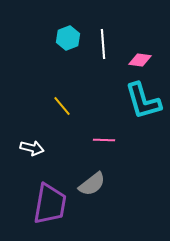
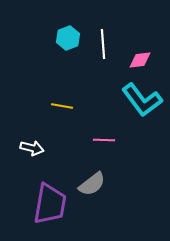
pink diamond: rotated 15 degrees counterclockwise
cyan L-shape: moved 1 px left, 1 px up; rotated 21 degrees counterclockwise
yellow line: rotated 40 degrees counterclockwise
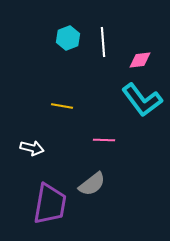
white line: moved 2 px up
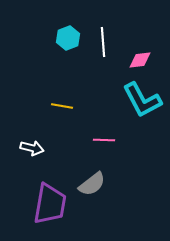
cyan L-shape: rotated 9 degrees clockwise
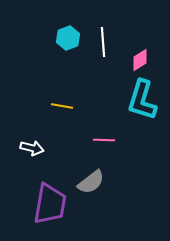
pink diamond: rotated 25 degrees counterclockwise
cyan L-shape: rotated 45 degrees clockwise
gray semicircle: moved 1 px left, 2 px up
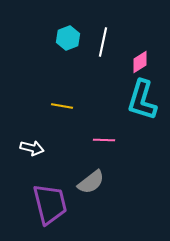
white line: rotated 16 degrees clockwise
pink diamond: moved 2 px down
purple trapezoid: rotated 24 degrees counterclockwise
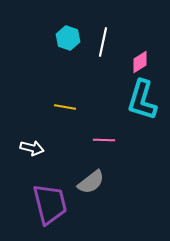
cyan hexagon: rotated 20 degrees counterclockwise
yellow line: moved 3 px right, 1 px down
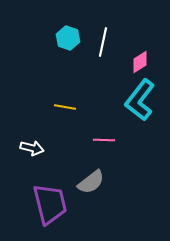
cyan L-shape: moved 2 px left; rotated 21 degrees clockwise
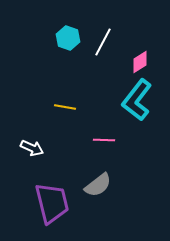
white line: rotated 16 degrees clockwise
cyan L-shape: moved 3 px left
white arrow: rotated 10 degrees clockwise
gray semicircle: moved 7 px right, 3 px down
purple trapezoid: moved 2 px right, 1 px up
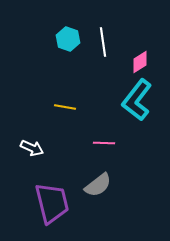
cyan hexagon: moved 1 px down
white line: rotated 36 degrees counterclockwise
pink line: moved 3 px down
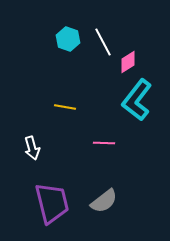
white line: rotated 20 degrees counterclockwise
pink diamond: moved 12 px left
white arrow: rotated 50 degrees clockwise
gray semicircle: moved 6 px right, 16 px down
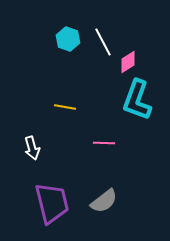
cyan L-shape: rotated 18 degrees counterclockwise
